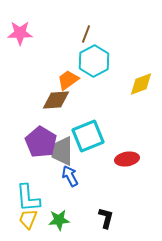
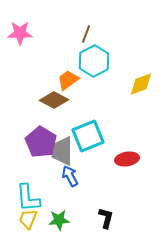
brown diamond: moved 2 px left; rotated 32 degrees clockwise
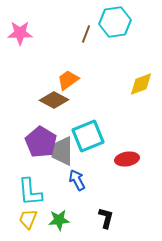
cyan hexagon: moved 21 px right, 39 px up; rotated 20 degrees clockwise
blue arrow: moved 7 px right, 4 px down
cyan L-shape: moved 2 px right, 6 px up
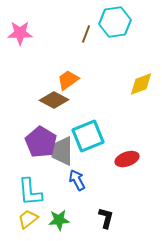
red ellipse: rotated 10 degrees counterclockwise
yellow trapezoid: rotated 30 degrees clockwise
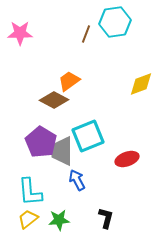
orange trapezoid: moved 1 px right, 1 px down
